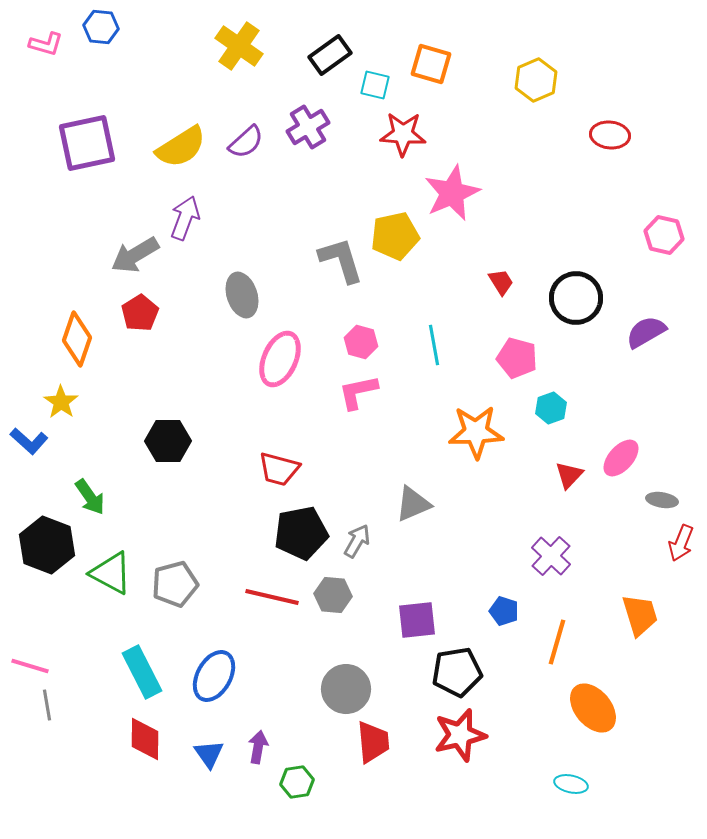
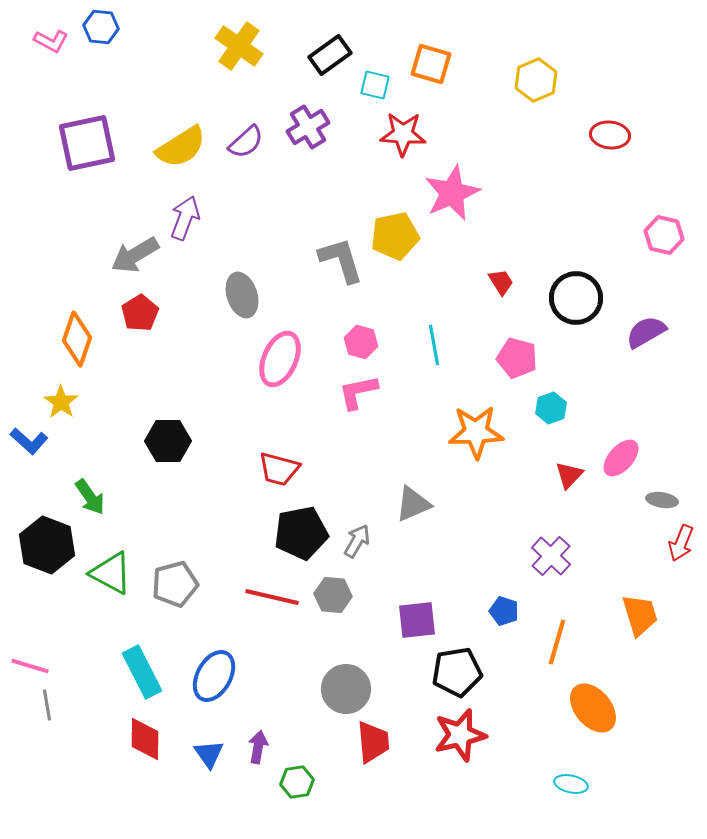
pink L-shape at (46, 44): moved 5 px right, 3 px up; rotated 12 degrees clockwise
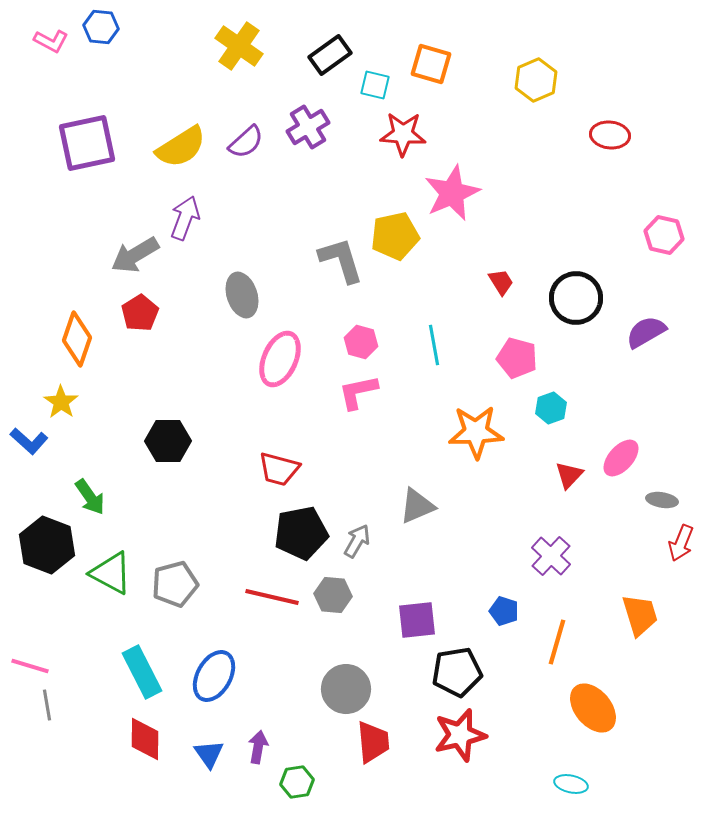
gray triangle at (413, 504): moved 4 px right, 2 px down
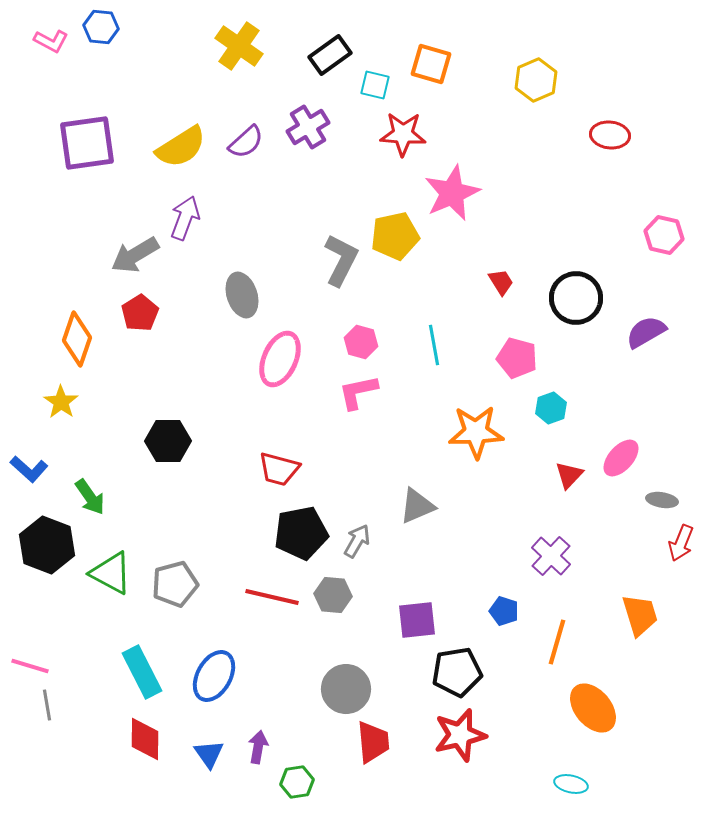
purple square at (87, 143): rotated 4 degrees clockwise
gray L-shape at (341, 260): rotated 44 degrees clockwise
blue L-shape at (29, 441): moved 28 px down
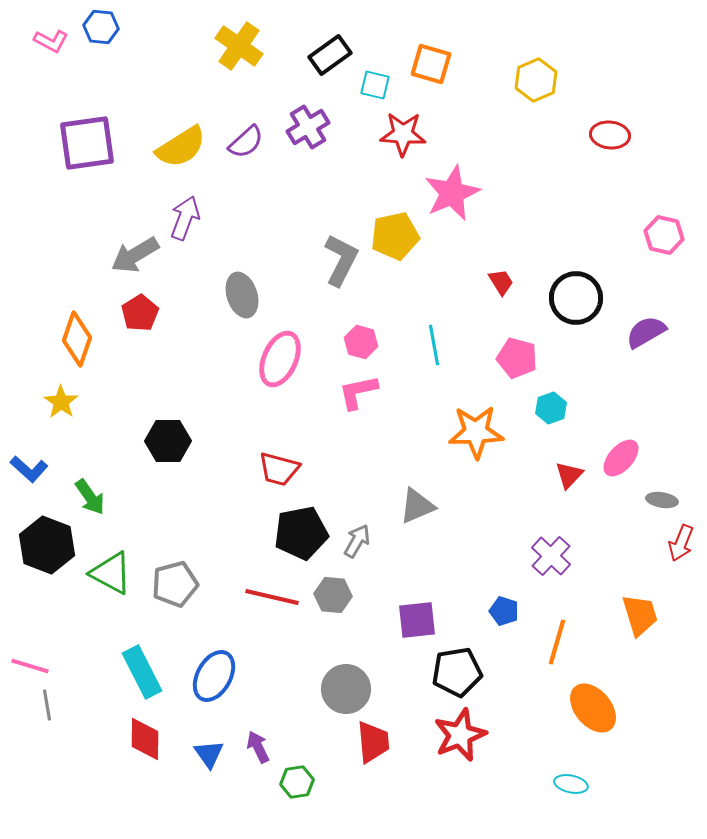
red star at (460, 735): rotated 8 degrees counterclockwise
purple arrow at (258, 747): rotated 36 degrees counterclockwise
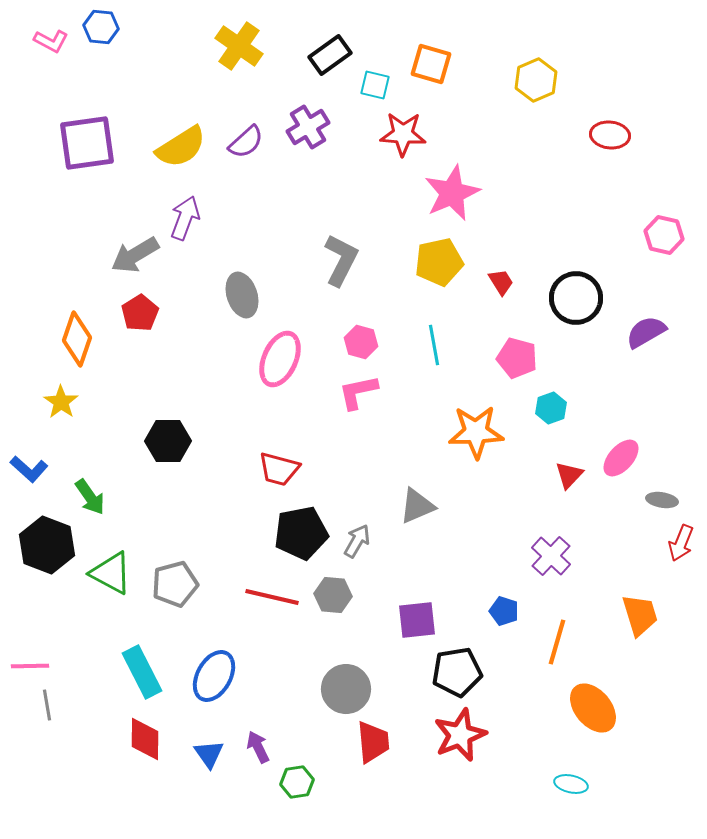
yellow pentagon at (395, 236): moved 44 px right, 26 px down
pink line at (30, 666): rotated 18 degrees counterclockwise
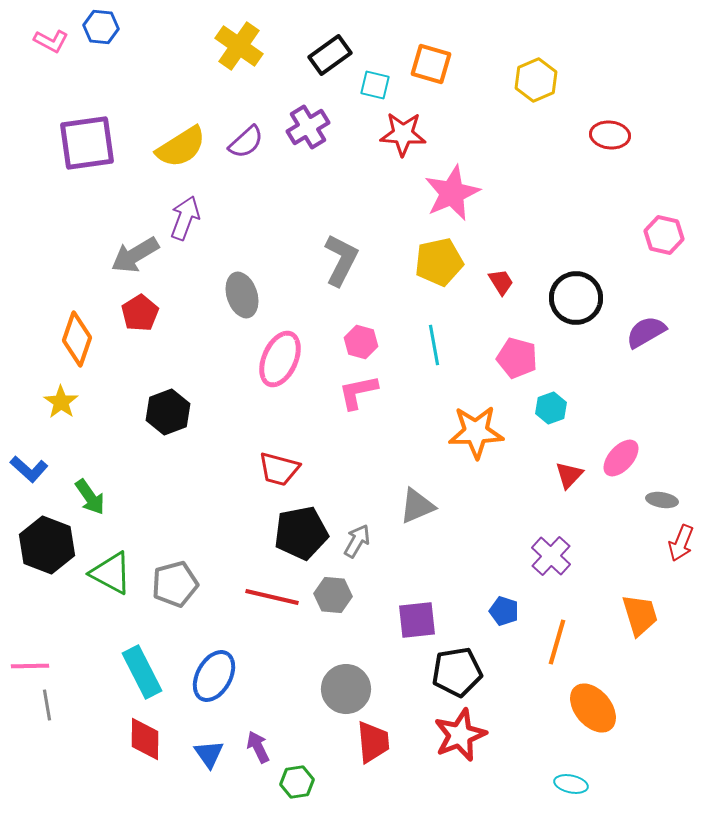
black hexagon at (168, 441): moved 29 px up; rotated 21 degrees counterclockwise
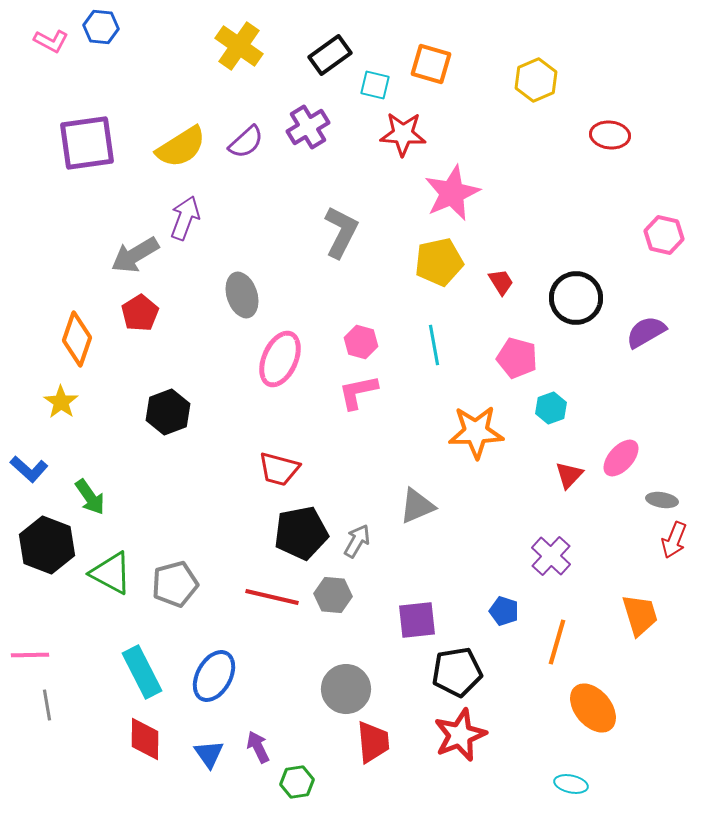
gray L-shape at (341, 260): moved 28 px up
red arrow at (681, 543): moved 7 px left, 3 px up
pink line at (30, 666): moved 11 px up
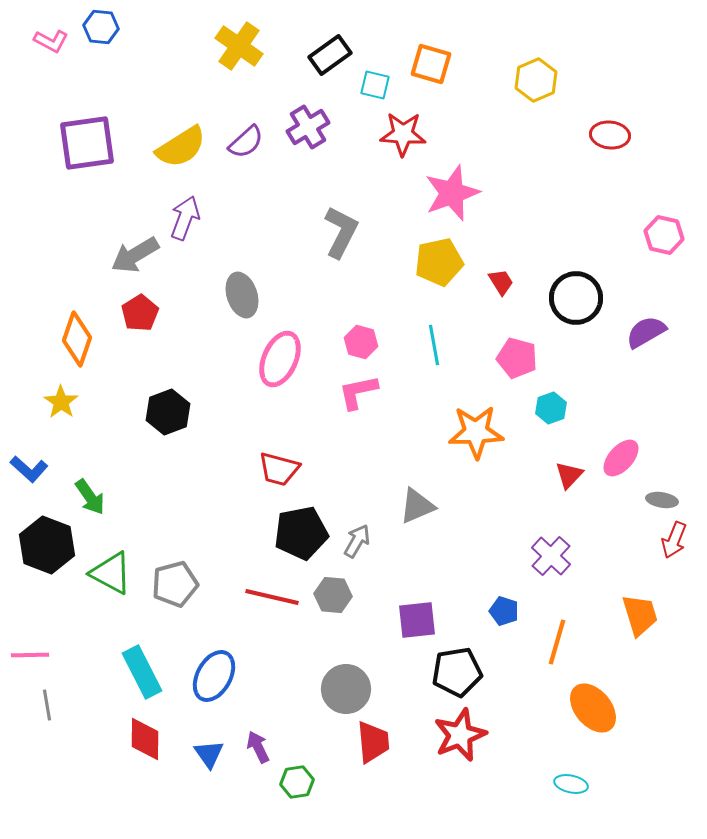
pink star at (452, 193): rotated 4 degrees clockwise
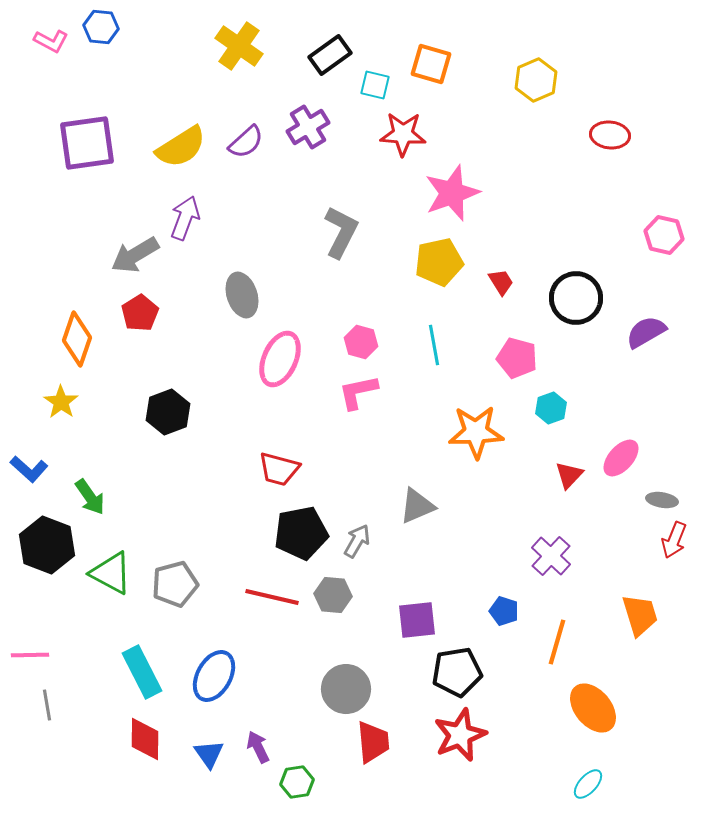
cyan ellipse at (571, 784): moved 17 px right; rotated 60 degrees counterclockwise
